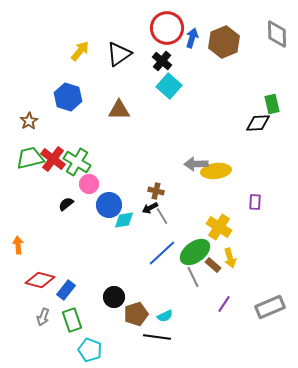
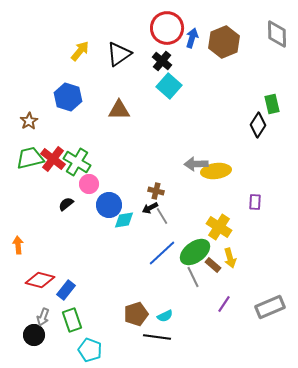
black diamond at (258, 123): moved 2 px down; rotated 55 degrees counterclockwise
black circle at (114, 297): moved 80 px left, 38 px down
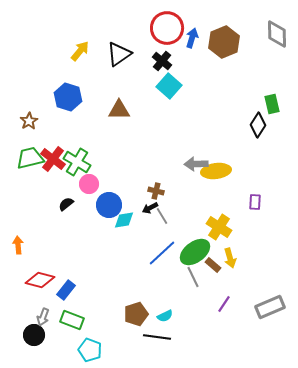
green rectangle at (72, 320): rotated 50 degrees counterclockwise
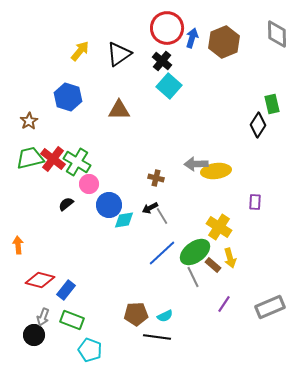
brown cross at (156, 191): moved 13 px up
brown pentagon at (136, 314): rotated 15 degrees clockwise
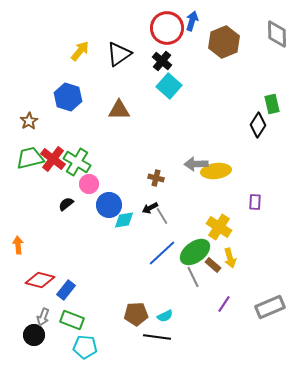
blue arrow at (192, 38): moved 17 px up
cyan pentagon at (90, 350): moved 5 px left, 3 px up; rotated 15 degrees counterclockwise
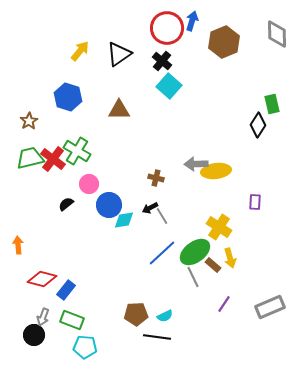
green cross at (77, 162): moved 11 px up
red diamond at (40, 280): moved 2 px right, 1 px up
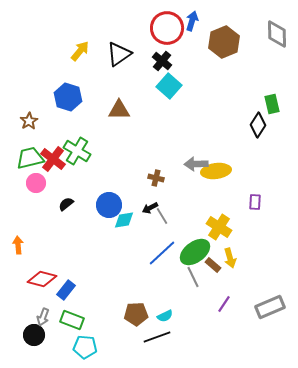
pink circle at (89, 184): moved 53 px left, 1 px up
black line at (157, 337): rotated 28 degrees counterclockwise
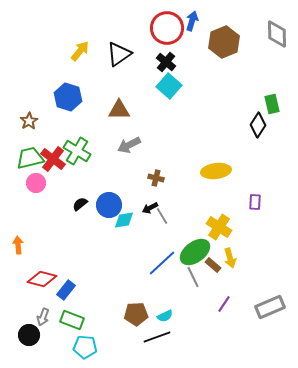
black cross at (162, 61): moved 4 px right, 1 px down
gray arrow at (196, 164): moved 67 px left, 19 px up; rotated 25 degrees counterclockwise
black semicircle at (66, 204): moved 14 px right
blue line at (162, 253): moved 10 px down
black circle at (34, 335): moved 5 px left
